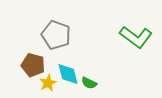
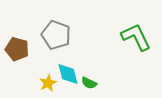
green L-shape: rotated 152 degrees counterclockwise
brown pentagon: moved 16 px left, 16 px up
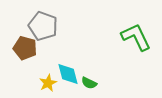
gray pentagon: moved 13 px left, 9 px up
brown pentagon: moved 8 px right, 1 px up
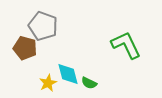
green L-shape: moved 10 px left, 8 px down
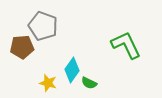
brown pentagon: moved 3 px left, 1 px up; rotated 20 degrees counterclockwise
cyan diamond: moved 4 px right, 4 px up; rotated 50 degrees clockwise
yellow star: rotated 30 degrees counterclockwise
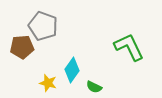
green L-shape: moved 3 px right, 2 px down
green semicircle: moved 5 px right, 4 px down
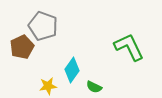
brown pentagon: rotated 20 degrees counterclockwise
yellow star: moved 3 px down; rotated 24 degrees counterclockwise
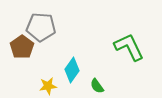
gray pentagon: moved 2 px left, 1 px down; rotated 16 degrees counterclockwise
brown pentagon: rotated 10 degrees counterclockwise
green semicircle: moved 3 px right, 1 px up; rotated 28 degrees clockwise
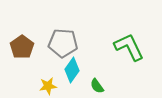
gray pentagon: moved 22 px right, 16 px down
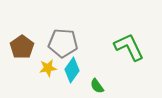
yellow star: moved 18 px up
